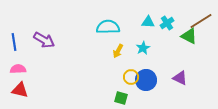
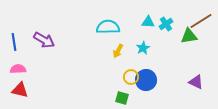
cyan cross: moved 1 px left, 1 px down
green triangle: rotated 36 degrees counterclockwise
purple triangle: moved 16 px right, 4 px down
green square: moved 1 px right
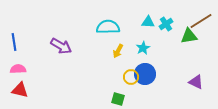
purple arrow: moved 17 px right, 6 px down
blue circle: moved 1 px left, 6 px up
green square: moved 4 px left, 1 px down
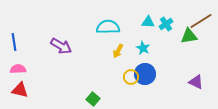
cyan star: rotated 16 degrees counterclockwise
green square: moved 25 px left; rotated 24 degrees clockwise
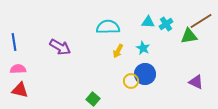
purple arrow: moved 1 px left, 1 px down
yellow circle: moved 4 px down
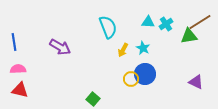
brown line: moved 1 px left, 1 px down
cyan semicircle: rotated 70 degrees clockwise
yellow arrow: moved 5 px right, 1 px up
yellow circle: moved 2 px up
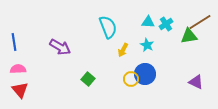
cyan star: moved 4 px right, 3 px up
red triangle: rotated 36 degrees clockwise
green square: moved 5 px left, 20 px up
